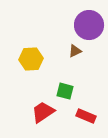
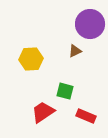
purple circle: moved 1 px right, 1 px up
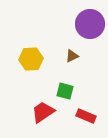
brown triangle: moved 3 px left, 5 px down
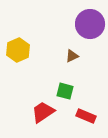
yellow hexagon: moved 13 px left, 9 px up; rotated 20 degrees counterclockwise
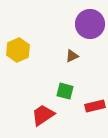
red trapezoid: moved 3 px down
red rectangle: moved 9 px right, 10 px up; rotated 36 degrees counterclockwise
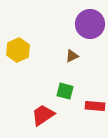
red rectangle: rotated 18 degrees clockwise
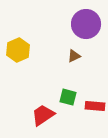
purple circle: moved 4 px left
brown triangle: moved 2 px right
green square: moved 3 px right, 6 px down
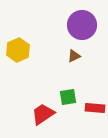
purple circle: moved 4 px left, 1 px down
green square: rotated 24 degrees counterclockwise
red rectangle: moved 2 px down
red trapezoid: moved 1 px up
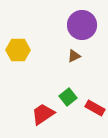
yellow hexagon: rotated 25 degrees clockwise
green square: rotated 30 degrees counterclockwise
red rectangle: rotated 24 degrees clockwise
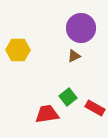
purple circle: moved 1 px left, 3 px down
red trapezoid: moved 4 px right; rotated 25 degrees clockwise
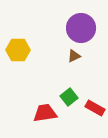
green square: moved 1 px right
red trapezoid: moved 2 px left, 1 px up
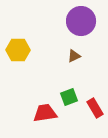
purple circle: moved 7 px up
green square: rotated 18 degrees clockwise
red rectangle: rotated 30 degrees clockwise
